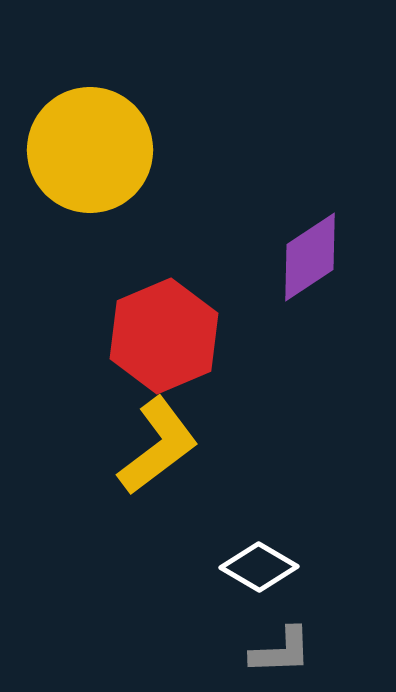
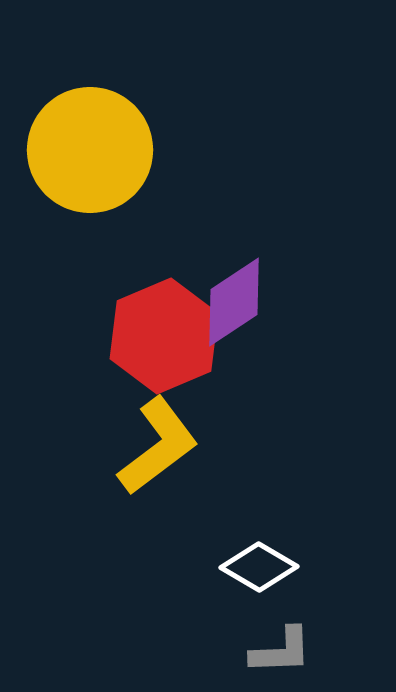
purple diamond: moved 76 px left, 45 px down
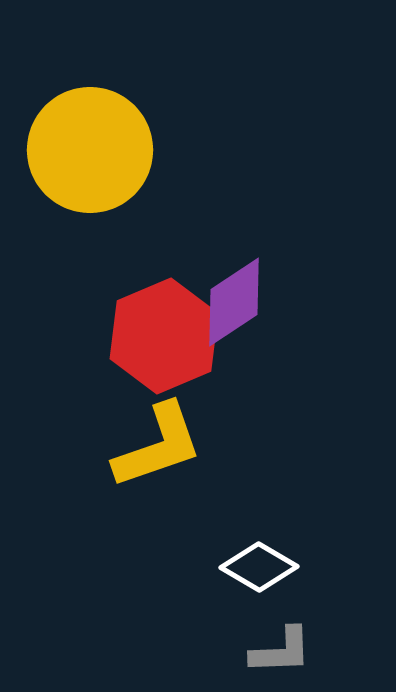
yellow L-shape: rotated 18 degrees clockwise
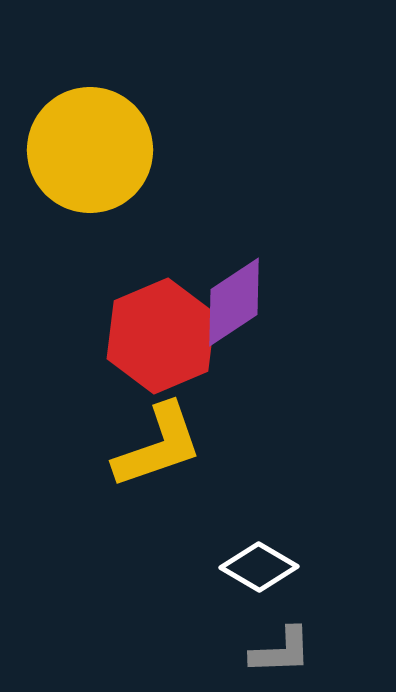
red hexagon: moved 3 px left
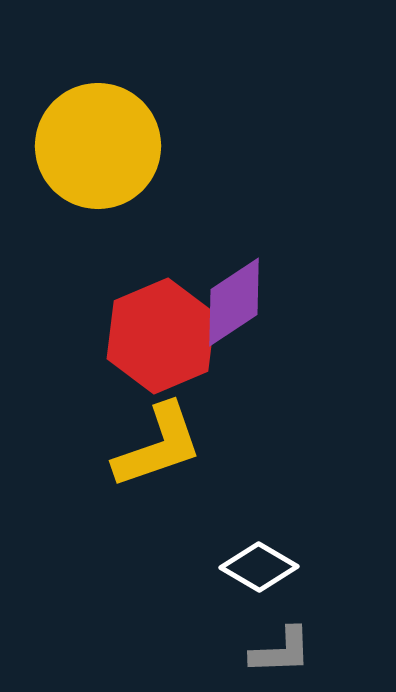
yellow circle: moved 8 px right, 4 px up
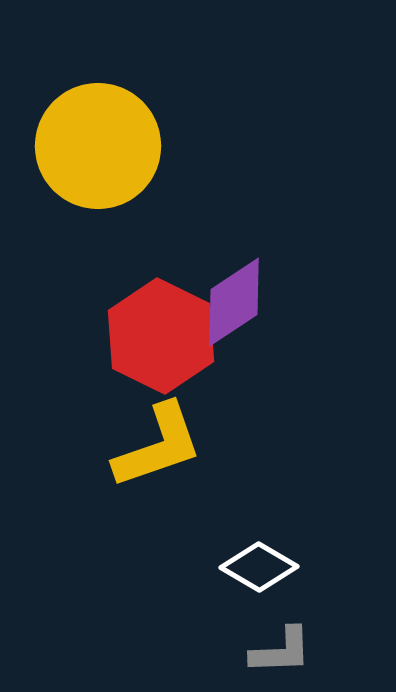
red hexagon: rotated 11 degrees counterclockwise
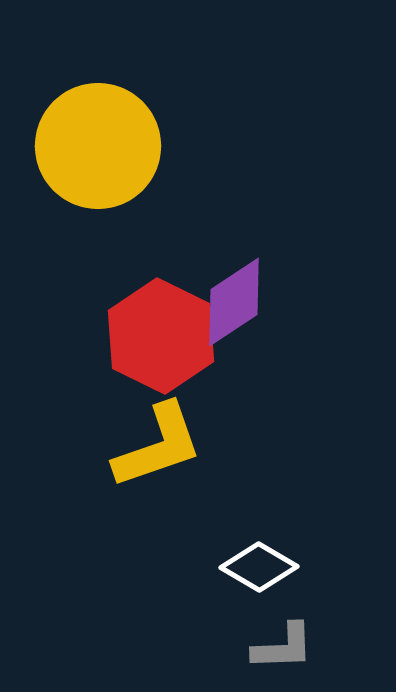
gray L-shape: moved 2 px right, 4 px up
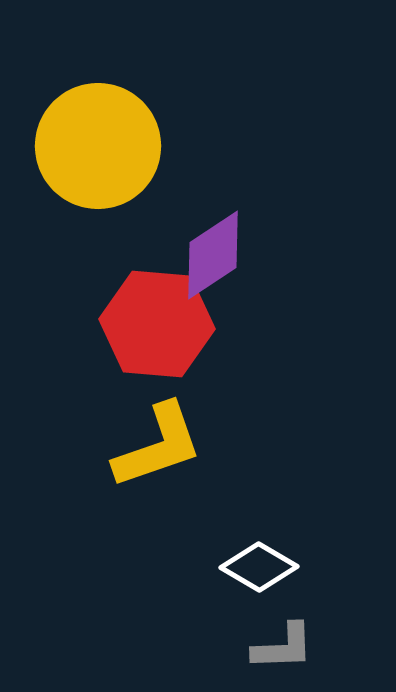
purple diamond: moved 21 px left, 47 px up
red hexagon: moved 4 px left, 12 px up; rotated 21 degrees counterclockwise
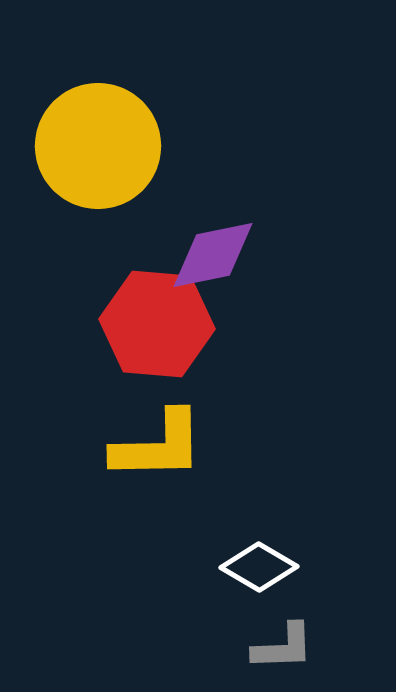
purple diamond: rotated 22 degrees clockwise
yellow L-shape: rotated 18 degrees clockwise
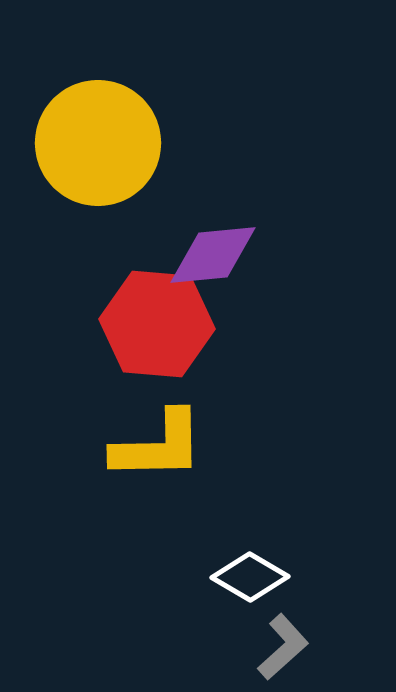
yellow circle: moved 3 px up
purple diamond: rotated 6 degrees clockwise
white diamond: moved 9 px left, 10 px down
gray L-shape: rotated 40 degrees counterclockwise
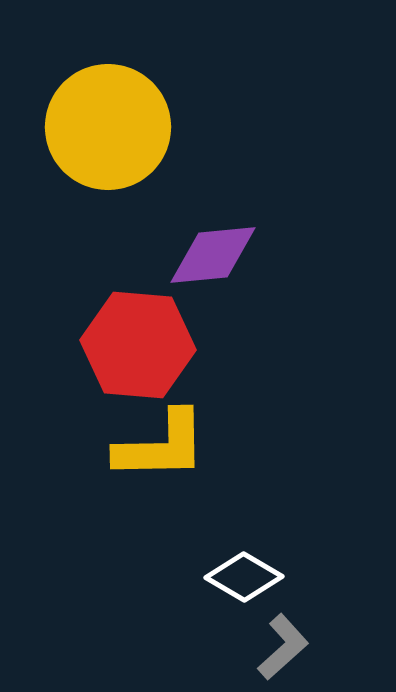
yellow circle: moved 10 px right, 16 px up
red hexagon: moved 19 px left, 21 px down
yellow L-shape: moved 3 px right
white diamond: moved 6 px left
